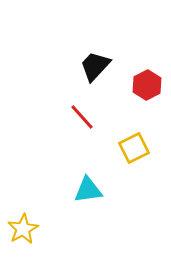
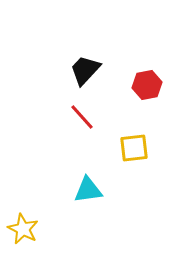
black trapezoid: moved 10 px left, 4 px down
red hexagon: rotated 16 degrees clockwise
yellow square: rotated 20 degrees clockwise
yellow star: rotated 16 degrees counterclockwise
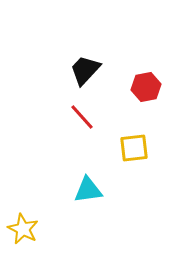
red hexagon: moved 1 px left, 2 px down
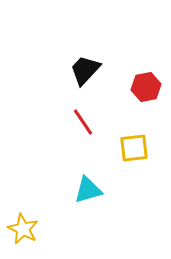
red line: moved 1 px right, 5 px down; rotated 8 degrees clockwise
cyan triangle: rotated 8 degrees counterclockwise
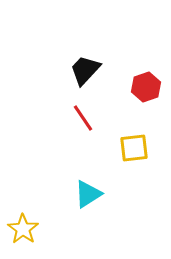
red hexagon: rotated 8 degrees counterclockwise
red line: moved 4 px up
cyan triangle: moved 4 px down; rotated 16 degrees counterclockwise
yellow star: rotated 8 degrees clockwise
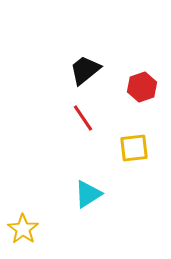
black trapezoid: rotated 8 degrees clockwise
red hexagon: moved 4 px left
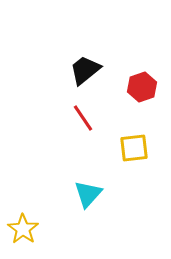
cyan triangle: rotated 16 degrees counterclockwise
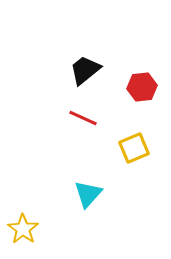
red hexagon: rotated 12 degrees clockwise
red line: rotated 32 degrees counterclockwise
yellow square: rotated 16 degrees counterclockwise
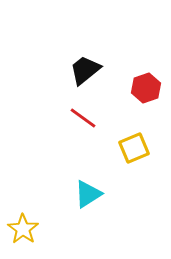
red hexagon: moved 4 px right, 1 px down; rotated 12 degrees counterclockwise
red line: rotated 12 degrees clockwise
cyan triangle: rotated 16 degrees clockwise
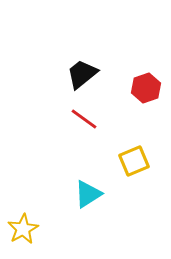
black trapezoid: moved 3 px left, 4 px down
red line: moved 1 px right, 1 px down
yellow square: moved 13 px down
yellow star: rotated 8 degrees clockwise
